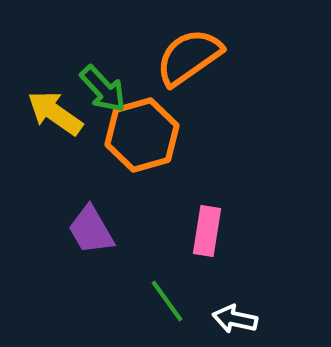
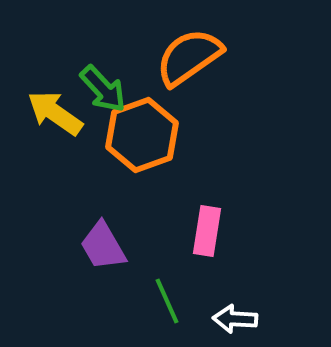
orange hexagon: rotated 4 degrees counterclockwise
purple trapezoid: moved 12 px right, 16 px down
green line: rotated 12 degrees clockwise
white arrow: rotated 9 degrees counterclockwise
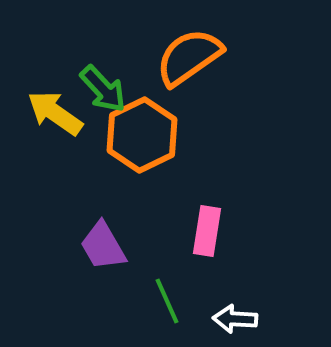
orange hexagon: rotated 6 degrees counterclockwise
